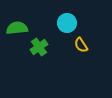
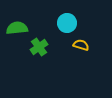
yellow semicircle: rotated 140 degrees clockwise
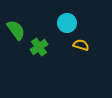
green semicircle: moved 1 px left, 2 px down; rotated 60 degrees clockwise
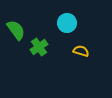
yellow semicircle: moved 6 px down
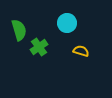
green semicircle: moved 3 px right; rotated 20 degrees clockwise
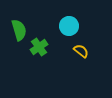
cyan circle: moved 2 px right, 3 px down
yellow semicircle: rotated 21 degrees clockwise
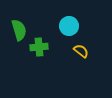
green cross: rotated 30 degrees clockwise
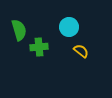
cyan circle: moved 1 px down
